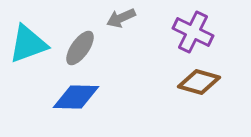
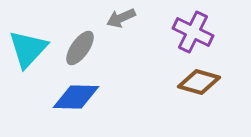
cyan triangle: moved 5 px down; rotated 27 degrees counterclockwise
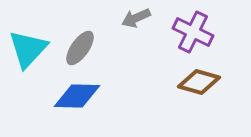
gray arrow: moved 15 px right
blue diamond: moved 1 px right, 1 px up
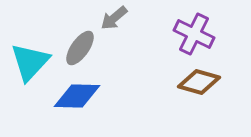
gray arrow: moved 22 px left; rotated 16 degrees counterclockwise
purple cross: moved 1 px right, 2 px down
cyan triangle: moved 2 px right, 13 px down
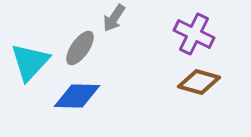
gray arrow: rotated 16 degrees counterclockwise
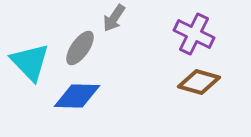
cyan triangle: rotated 27 degrees counterclockwise
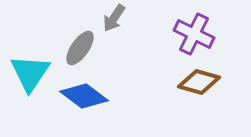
cyan triangle: moved 11 px down; rotated 18 degrees clockwise
blue diamond: moved 7 px right; rotated 36 degrees clockwise
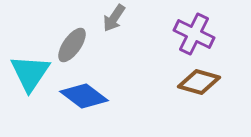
gray ellipse: moved 8 px left, 3 px up
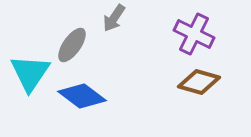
blue diamond: moved 2 px left
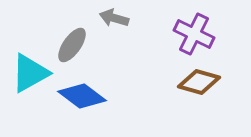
gray arrow: rotated 72 degrees clockwise
cyan triangle: rotated 27 degrees clockwise
